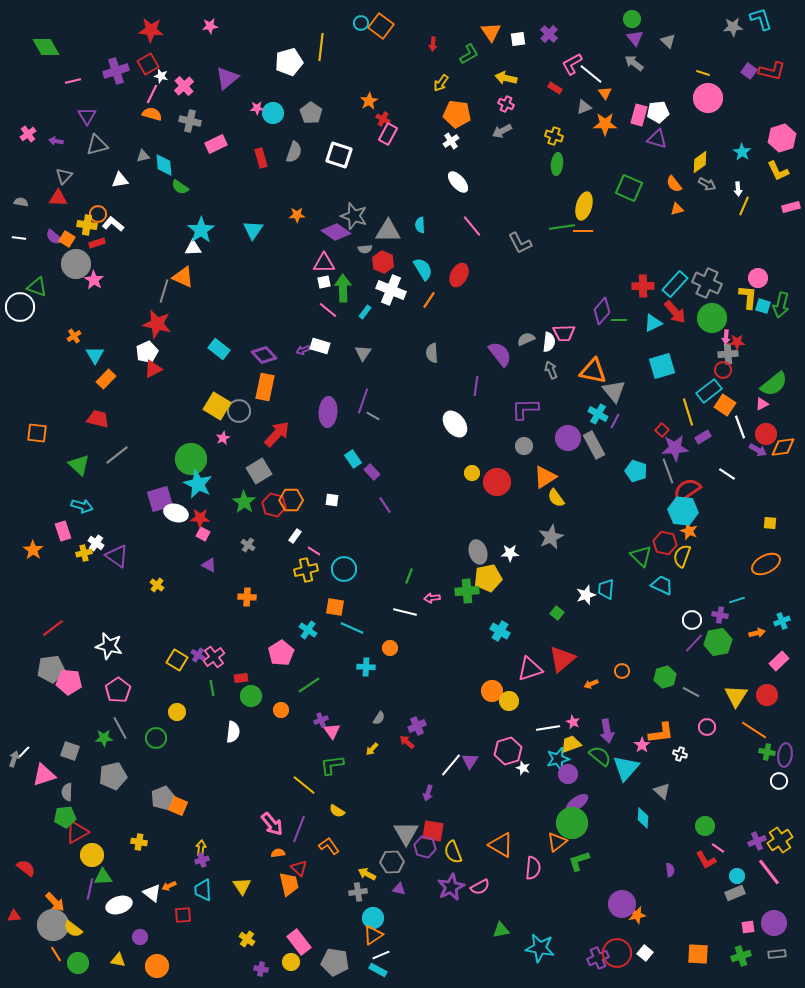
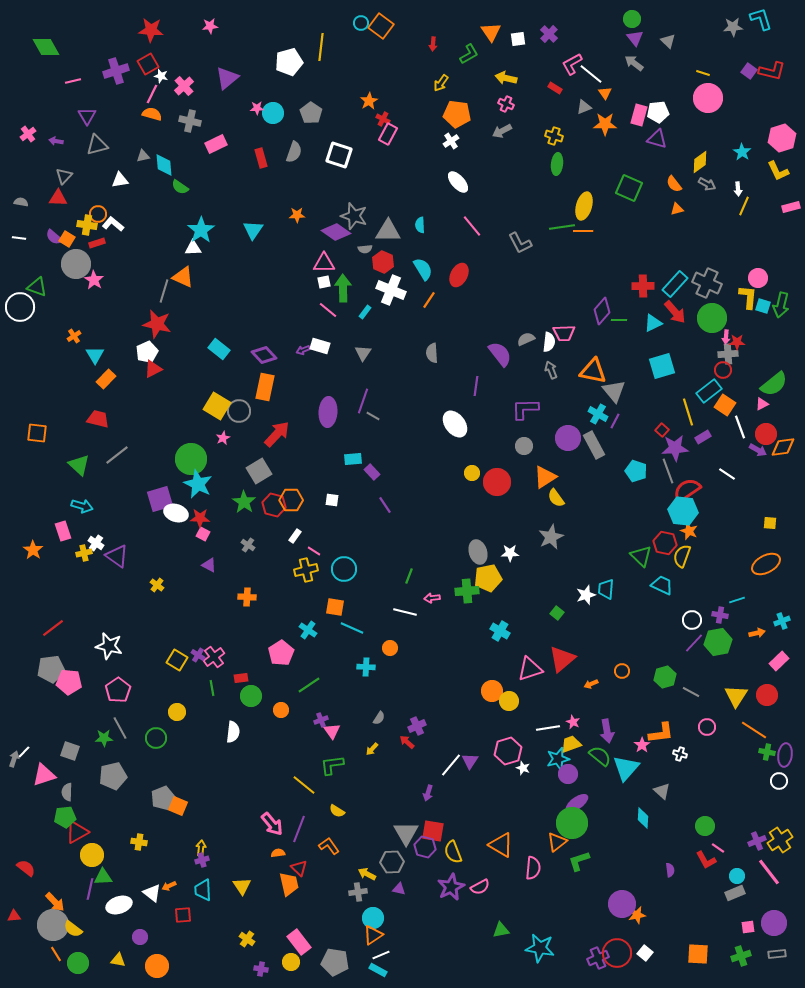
cyan rectangle at (353, 459): rotated 60 degrees counterclockwise
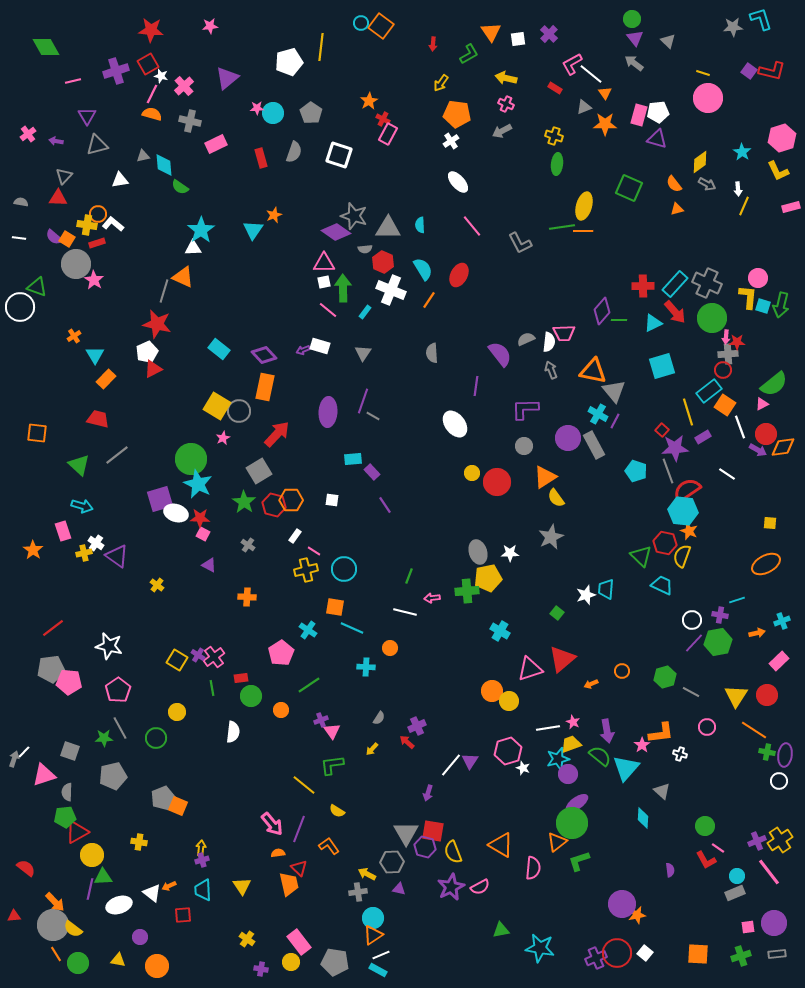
orange star at (297, 215): moved 23 px left; rotated 21 degrees counterclockwise
gray triangle at (388, 231): moved 3 px up
purple cross at (598, 958): moved 2 px left
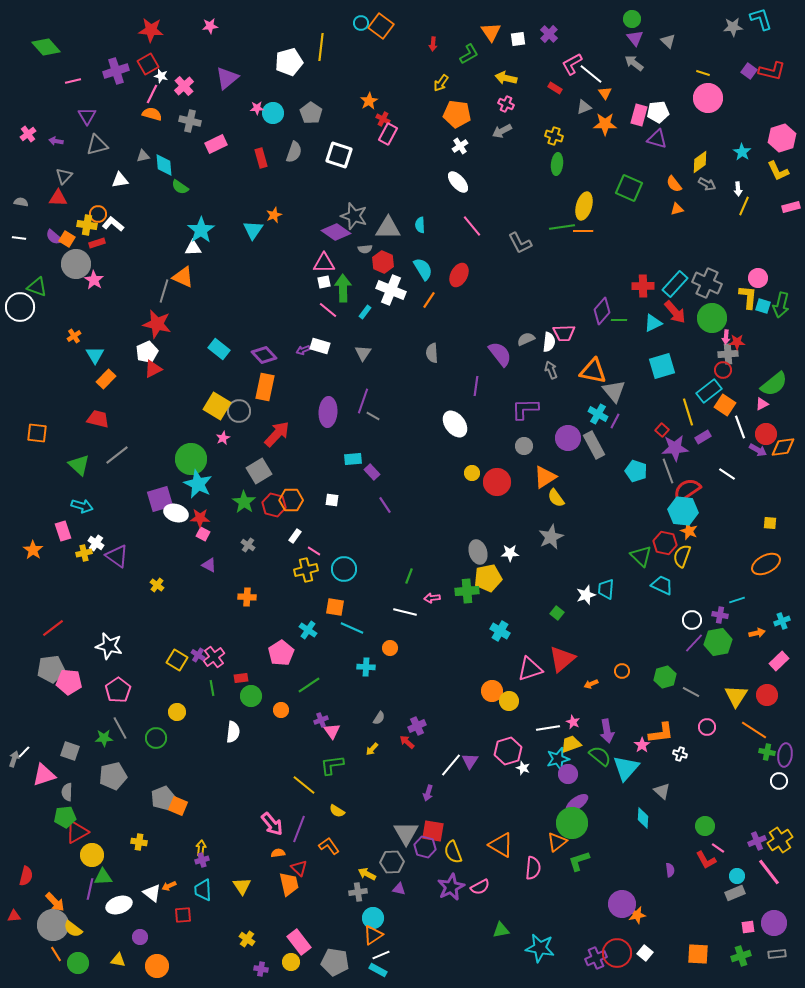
green diamond at (46, 47): rotated 12 degrees counterclockwise
white cross at (451, 141): moved 9 px right, 5 px down
red semicircle at (26, 868): moved 8 px down; rotated 66 degrees clockwise
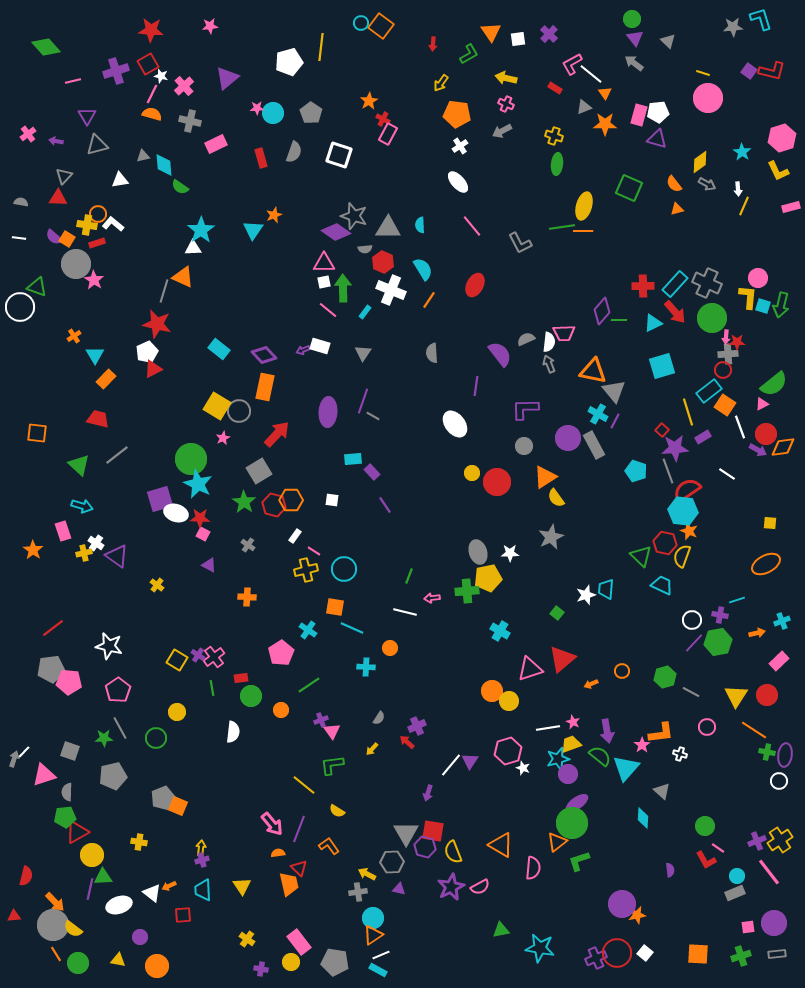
red ellipse at (459, 275): moved 16 px right, 10 px down
gray arrow at (551, 370): moved 2 px left, 6 px up
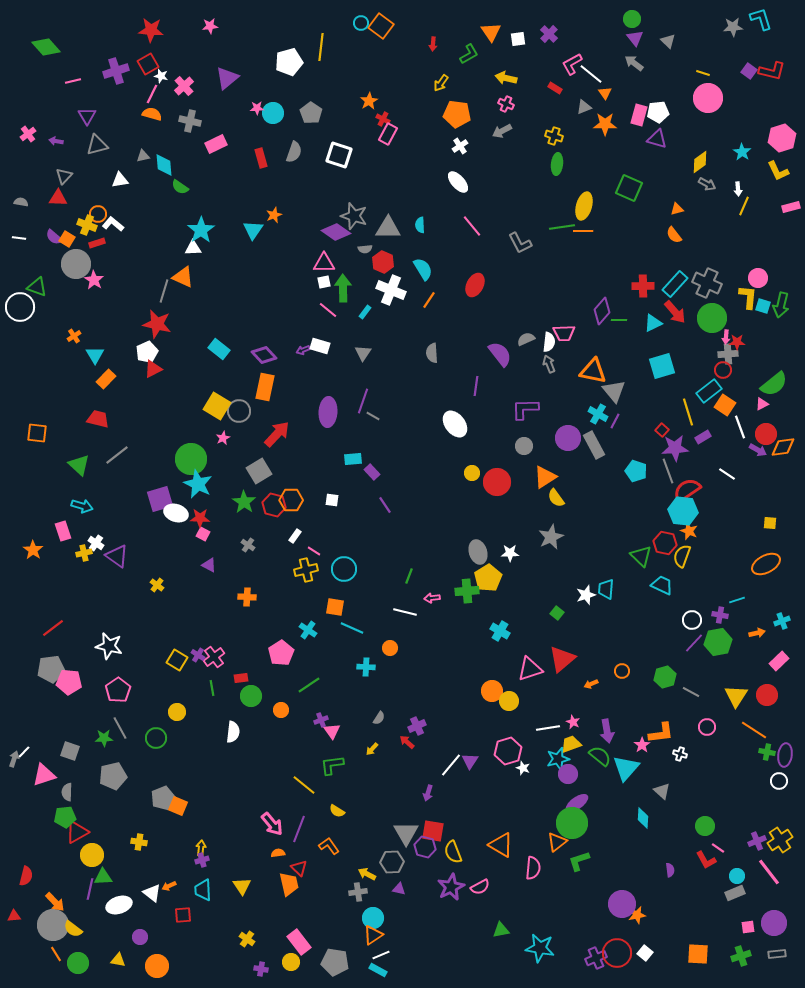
orange semicircle at (674, 184): moved 51 px down
yellow cross at (87, 225): rotated 12 degrees clockwise
yellow pentagon at (488, 578): rotated 20 degrees counterclockwise
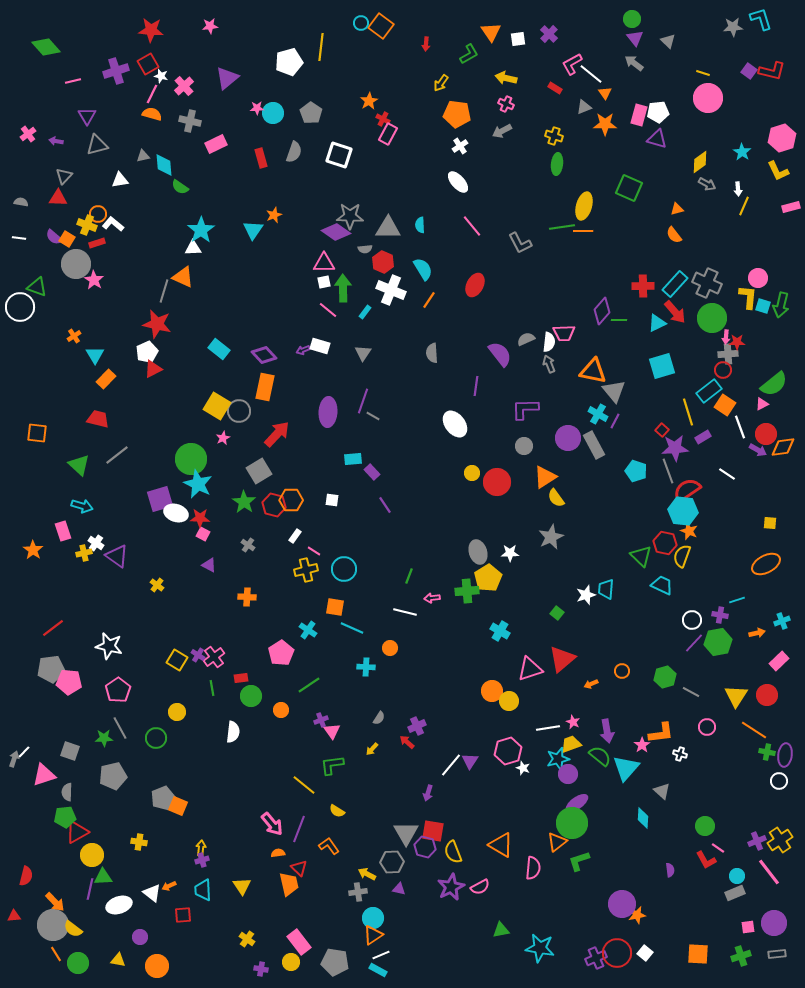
red arrow at (433, 44): moved 7 px left
gray star at (354, 216): moved 4 px left; rotated 16 degrees counterclockwise
cyan triangle at (653, 323): moved 4 px right
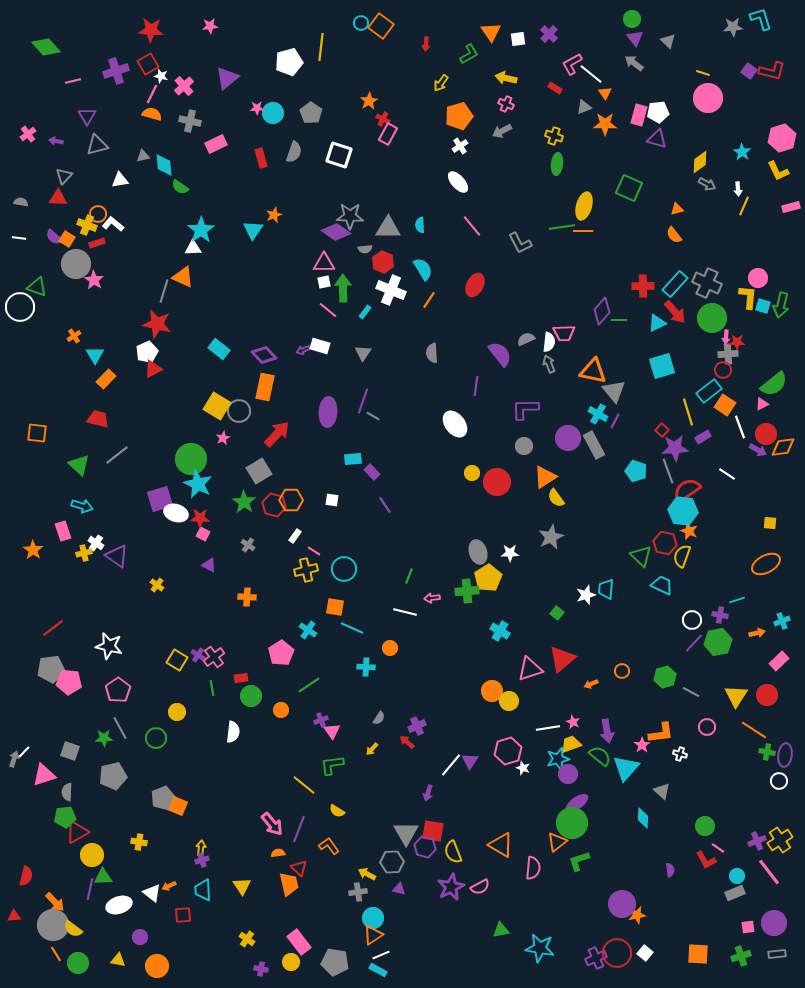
orange pentagon at (457, 114): moved 2 px right, 2 px down; rotated 24 degrees counterclockwise
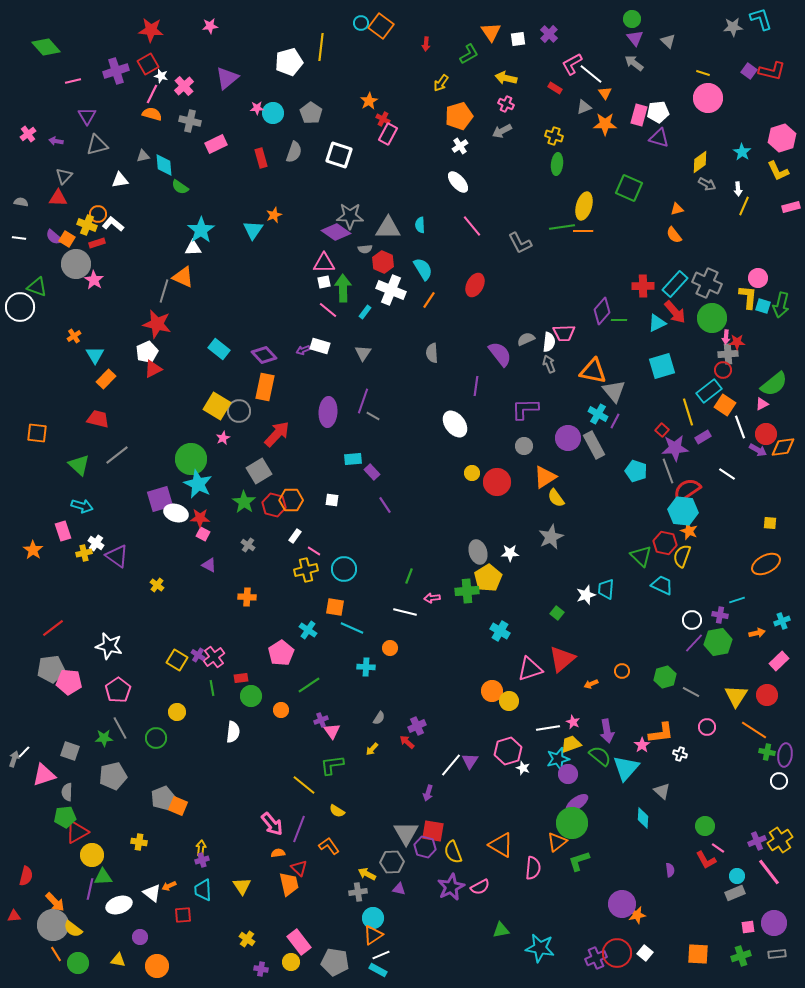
purple triangle at (657, 139): moved 2 px right, 1 px up
